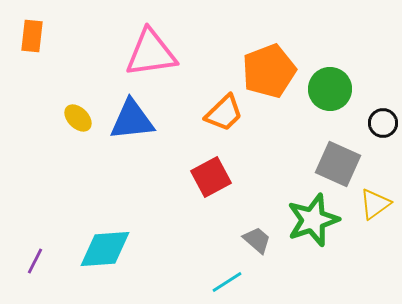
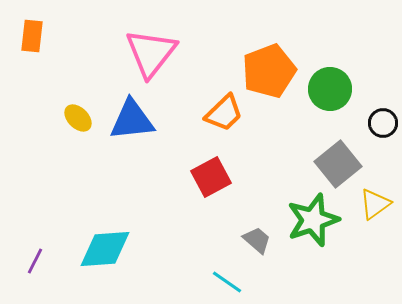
pink triangle: rotated 44 degrees counterclockwise
gray square: rotated 27 degrees clockwise
cyan line: rotated 68 degrees clockwise
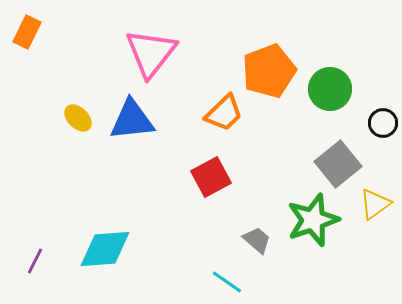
orange rectangle: moved 5 px left, 4 px up; rotated 20 degrees clockwise
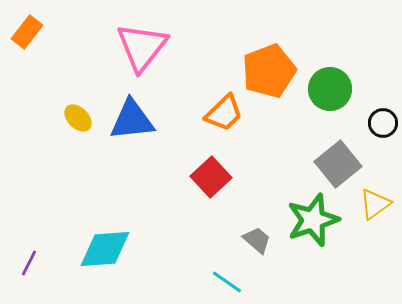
orange rectangle: rotated 12 degrees clockwise
pink triangle: moved 9 px left, 6 px up
red square: rotated 15 degrees counterclockwise
purple line: moved 6 px left, 2 px down
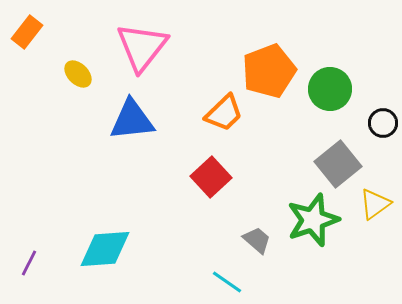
yellow ellipse: moved 44 px up
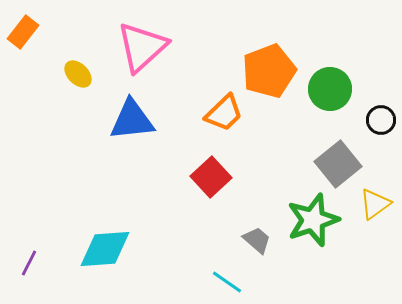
orange rectangle: moved 4 px left
pink triangle: rotated 10 degrees clockwise
black circle: moved 2 px left, 3 px up
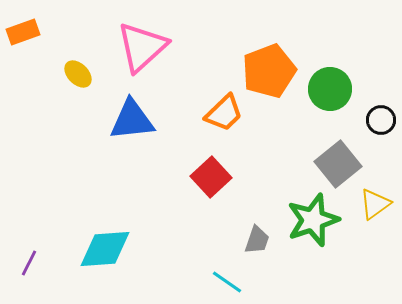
orange rectangle: rotated 32 degrees clockwise
gray trapezoid: rotated 68 degrees clockwise
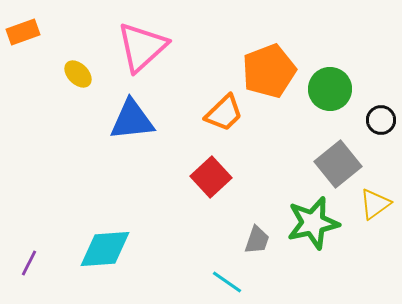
green star: moved 3 px down; rotated 6 degrees clockwise
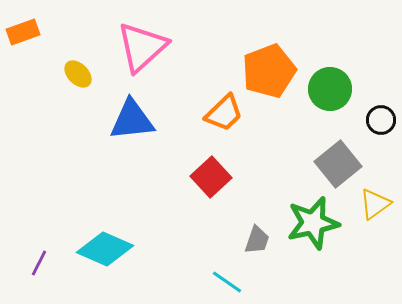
cyan diamond: rotated 28 degrees clockwise
purple line: moved 10 px right
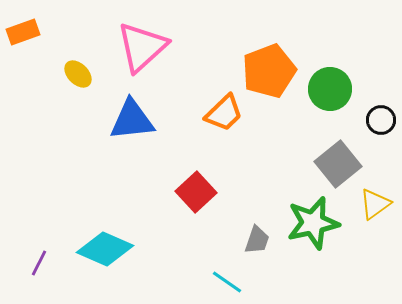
red square: moved 15 px left, 15 px down
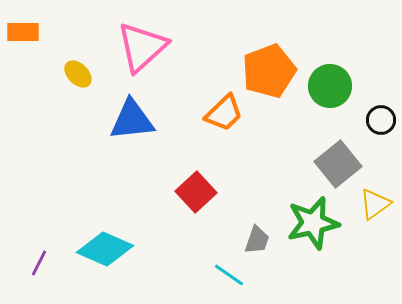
orange rectangle: rotated 20 degrees clockwise
green circle: moved 3 px up
cyan line: moved 2 px right, 7 px up
